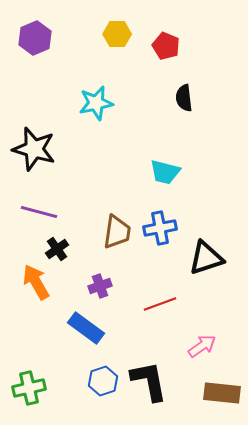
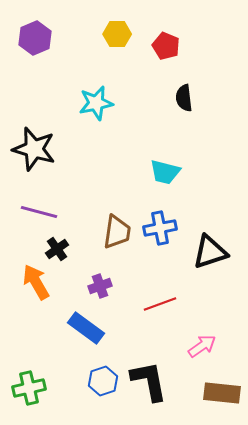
black triangle: moved 4 px right, 6 px up
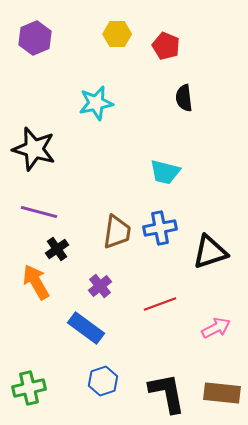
purple cross: rotated 20 degrees counterclockwise
pink arrow: moved 14 px right, 18 px up; rotated 8 degrees clockwise
black L-shape: moved 18 px right, 12 px down
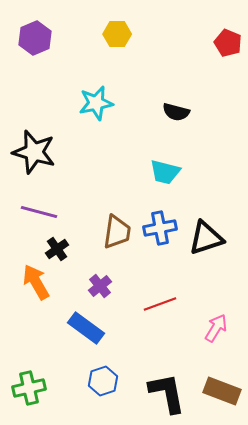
red pentagon: moved 62 px right, 3 px up
black semicircle: moved 8 px left, 14 px down; rotated 68 degrees counterclockwise
black star: moved 3 px down
black triangle: moved 4 px left, 14 px up
pink arrow: rotated 32 degrees counterclockwise
brown rectangle: moved 2 px up; rotated 15 degrees clockwise
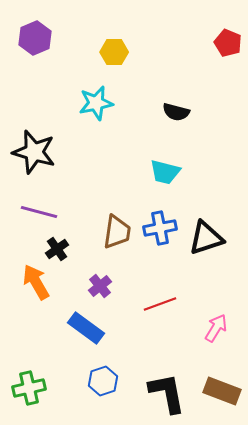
yellow hexagon: moved 3 px left, 18 px down
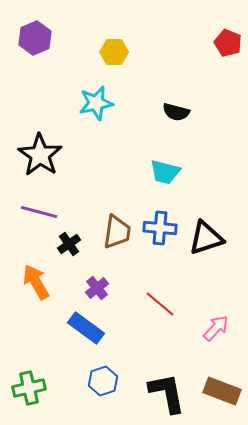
black star: moved 6 px right, 3 px down; rotated 18 degrees clockwise
blue cross: rotated 16 degrees clockwise
black cross: moved 12 px right, 5 px up
purple cross: moved 3 px left, 2 px down
red line: rotated 60 degrees clockwise
pink arrow: rotated 12 degrees clockwise
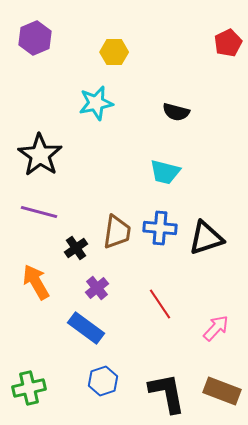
red pentagon: rotated 24 degrees clockwise
black cross: moved 7 px right, 4 px down
red line: rotated 16 degrees clockwise
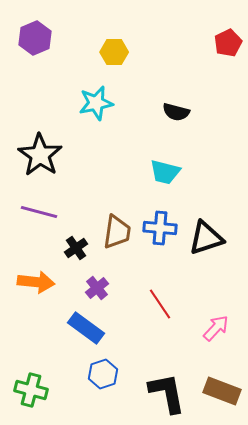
orange arrow: rotated 126 degrees clockwise
blue hexagon: moved 7 px up
green cross: moved 2 px right, 2 px down; rotated 28 degrees clockwise
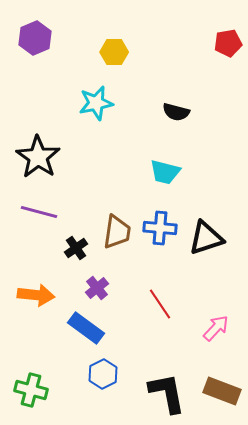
red pentagon: rotated 16 degrees clockwise
black star: moved 2 px left, 2 px down
orange arrow: moved 13 px down
blue hexagon: rotated 8 degrees counterclockwise
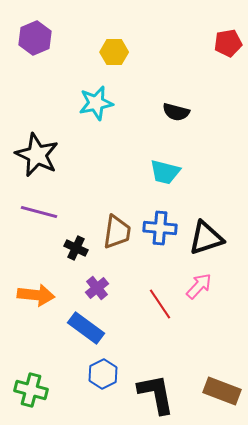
black star: moved 1 px left, 2 px up; rotated 9 degrees counterclockwise
black cross: rotated 30 degrees counterclockwise
pink arrow: moved 17 px left, 42 px up
black L-shape: moved 11 px left, 1 px down
